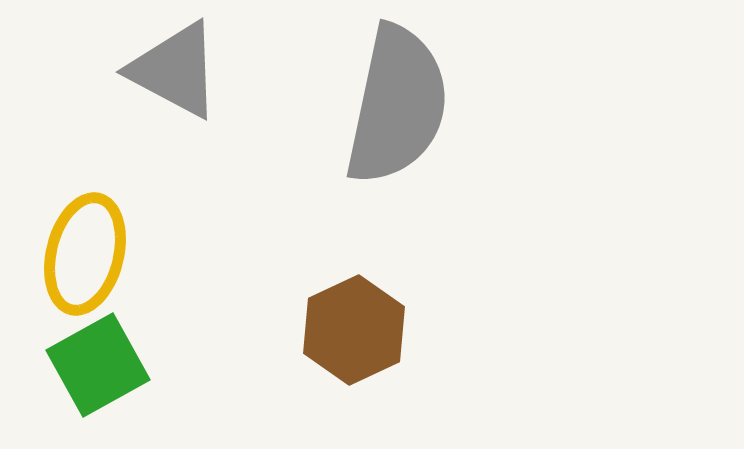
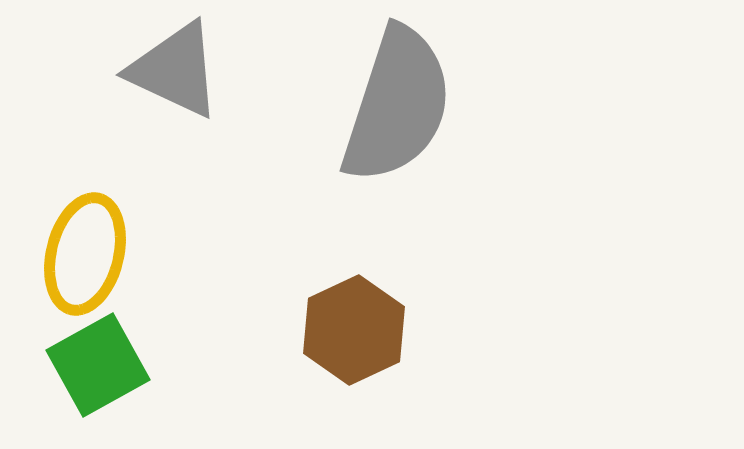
gray triangle: rotated 3 degrees counterclockwise
gray semicircle: rotated 6 degrees clockwise
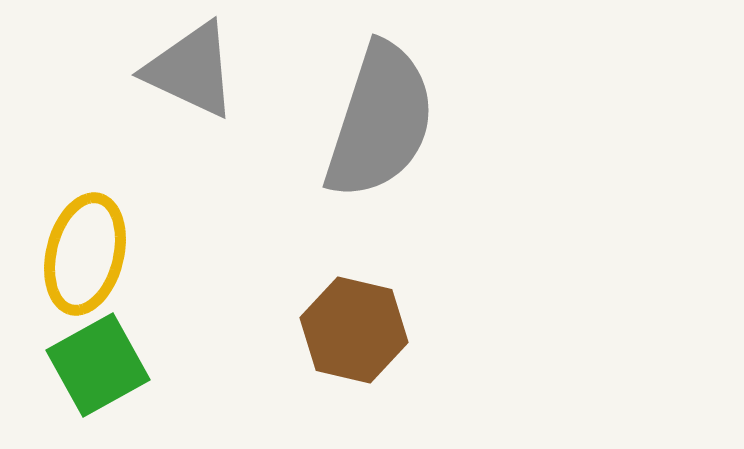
gray triangle: moved 16 px right
gray semicircle: moved 17 px left, 16 px down
brown hexagon: rotated 22 degrees counterclockwise
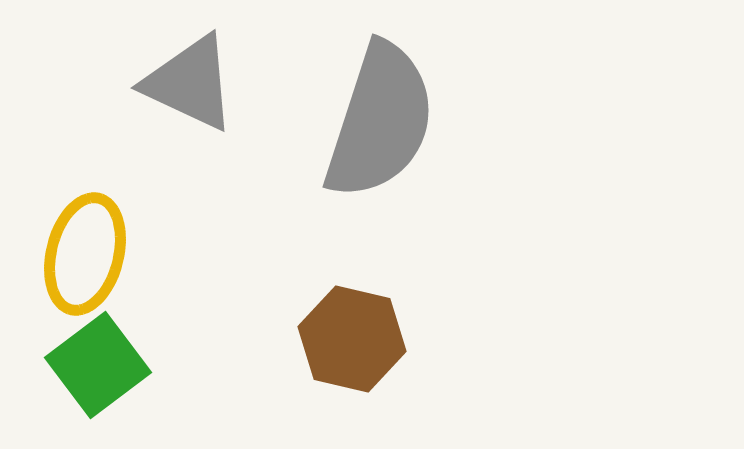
gray triangle: moved 1 px left, 13 px down
brown hexagon: moved 2 px left, 9 px down
green square: rotated 8 degrees counterclockwise
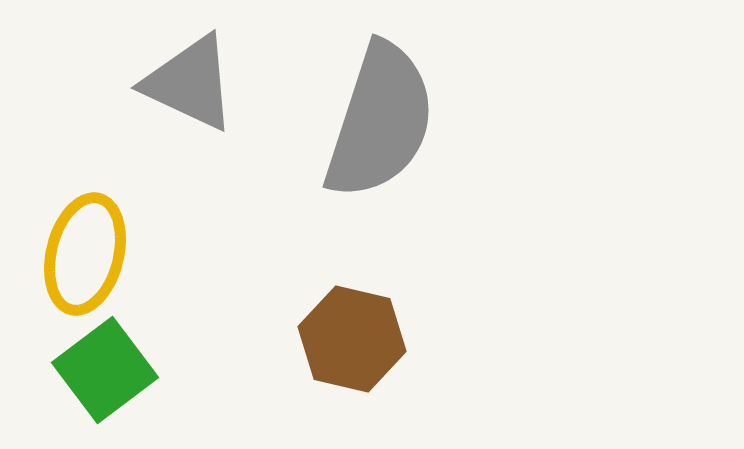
green square: moved 7 px right, 5 px down
